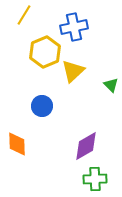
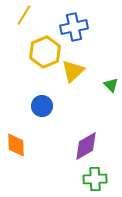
orange diamond: moved 1 px left, 1 px down
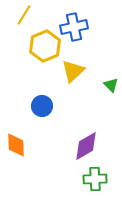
yellow hexagon: moved 6 px up
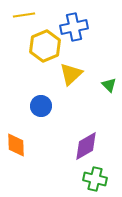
yellow line: rotated 50 degrees clockwise
yellow triangle: moved 2 px left, 3 px down
green triangle: moved 2 px left
blue circle: moved 1 px left
green cross: rotated 15 degrees clockwise
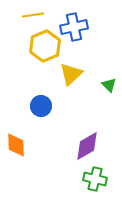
yellow line: moved 9 px right
purple diamond: moved 1 px right
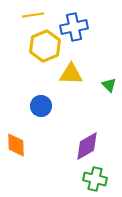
yellow triangle: rotated 45 degrees clockwise
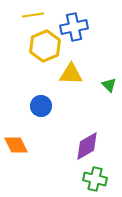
orange diamond: rotated 25 degrees counterclockwise
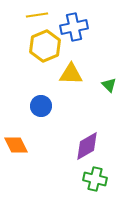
yellow line: moved 4 px right
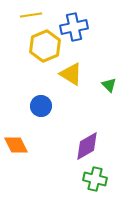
yellow line: moved 6 px left
yellow triangle: rotated 30 degrees clockwise
